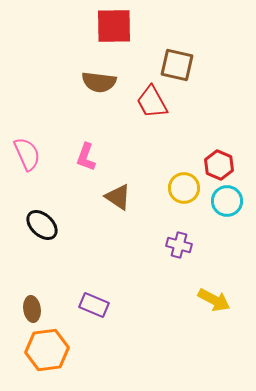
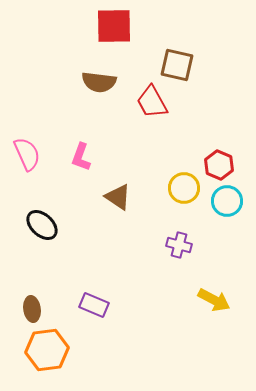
pink L-shape: moved 5 px left
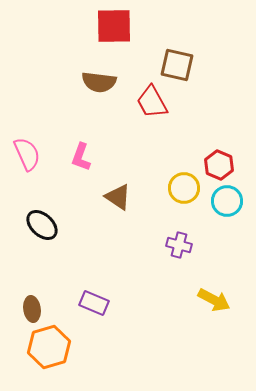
purple rectangle: moved 2 px up
orange hexagon: moved 2 px right, 3 px up; rotated 9 degrees counterclockwise
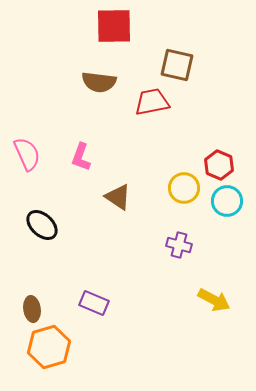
red trapezoid: rotated 108 degrees clockwise
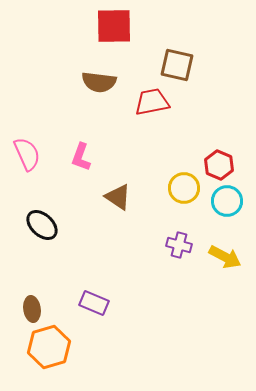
yellow arrow: moved 11 px right, 43 px up
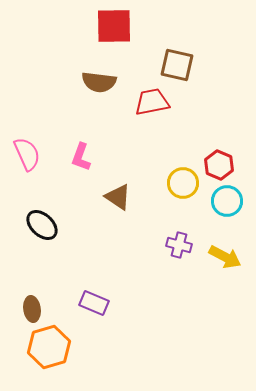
yellow circle: moved 1 px left, 5 px up
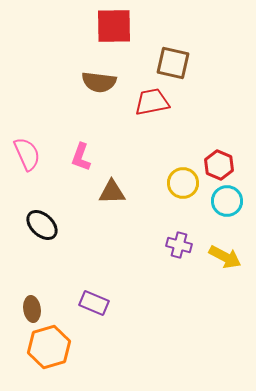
brown square: moved 4 px left, 2 px up
brown triangle: moved 6 px left, 5 px up; rotated 36 degrees counterclockwise
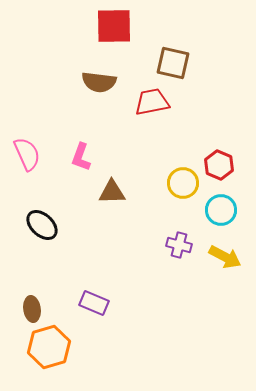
cyan circle: moved 6 px left, 9 px down
